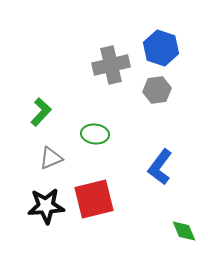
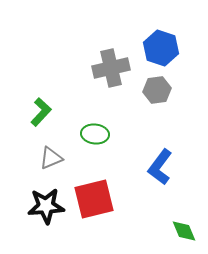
gray cross: moved 3 px down
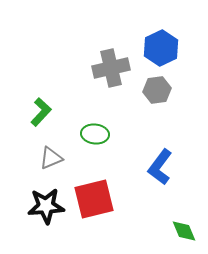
blue hexagon: rotated 16 degrees clockwise
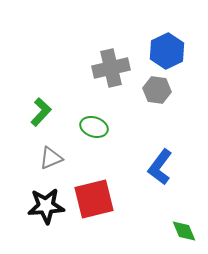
blue hexagon: moved 6 px right, 3 px down
gray hexagon: rotated 16 degrees clockwise
green ellipse: moved 1 px left, 7 px up; rotated 12 degrees clockwise
